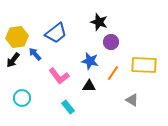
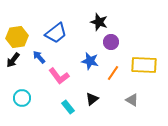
blue arrow: moved 4 px right, 3 px down
black triangle: moved 3 px right, 13 px down; rotated 40 degrees counterclockwise
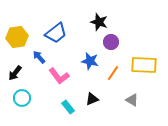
black arrow: moved 2 px right, 13 px down
black triangle: rotated 16 degrees clockwise
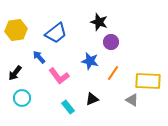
yellow hexagon: moved 1 px left, 7 px up
yellow rectangle: moved 4 px right, 16 px down
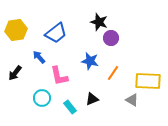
purple circle: moved 4 px up
pink L-shape: rotated 25 degrees clockwise
cyan circle: moved 20 px right
cyan rectangle: moved 2 px right
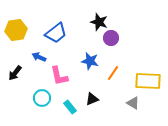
blue arrow: rotated 24 degrees counterclockwise
gray triangle: moved 1 px right, 3 px down
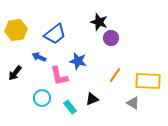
blue trapezoid: moved 1 px left, 1 px down
blue star: moved 12 px left
orange line: moved 2 px right, 2 px down
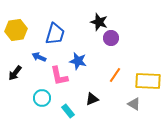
blue trapezoid: rotated 35 degrees counterclockwise
gray triangle: moved 1 px right, 1 px down
cyan rectangle: moved 2 px left, 4 px down
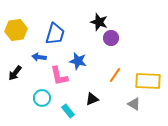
blue arrow: rotated 16 degrees counterclockwise
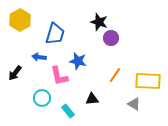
yellow hexagon: moved 4 px right, 10 px up; rotated 20 degrees counterclockwise
black triangle: rotated 16 degrees clockwise
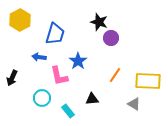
blue star: rotated 24 degrees clockwise
black arrow: moved 3 px left, 5 px down; rotated 14 degrees counterclockwise
